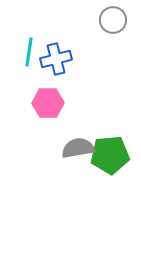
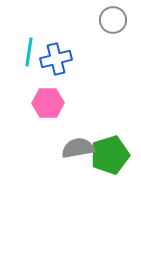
green pentagon: rotated 12 degrees counterclockwise
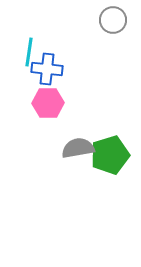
blue cross: moved 9 px left, 10 px down; rotated 20 degrees clockwise
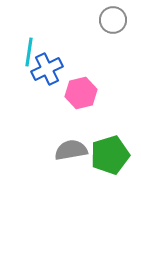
blue cross: rotated 32 degrees counterclockwise
pink hexagon: moved 33 px right, 10 px up; rotated 12 degrees counterclockwise
gray semicircle: moved 7 px left, 2 px down
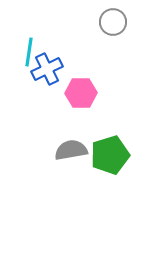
gray circle: moved 2 px down
pink hexagon: rotated 12 degrees clockwise
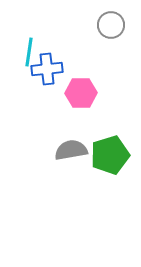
gray circle: moved 2 px left, 3 px down
blue cross: rotated 20 degrees clockwise
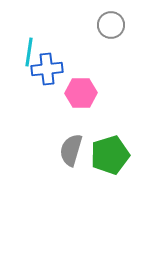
gray semicircle: rotated 64 degrees counterclockwise
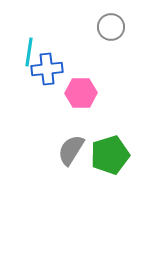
gray circle: moved 2 px down
gray semicircle: rotated 16 degrees clockwise
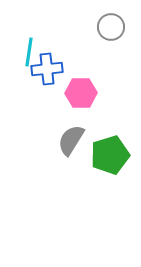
gray semicircle: moved 10 px up
